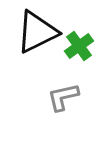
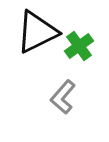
gray L-shape: rotated 36 degrees counterclockwise
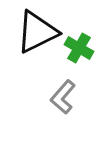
green cross: moved 2 px down; rotated 24 degrees counterclockwise
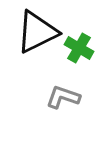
gray L-shape: rotated 68 degrees clockwise
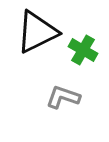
green cross: moved 4 px right, 2 px down
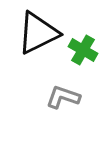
black triangle: moved 1 px right, 1 px down
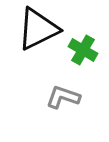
black triangle: moved 4 px up
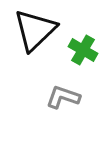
black triangle: moved 3 px left, 1 px down; rotated 18 degrees counterclockwise
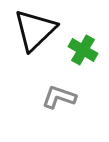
gray L-shape: moved 4 px left
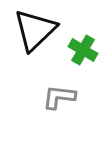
gray L-shape: rotated 12 degrees counterclockwise
